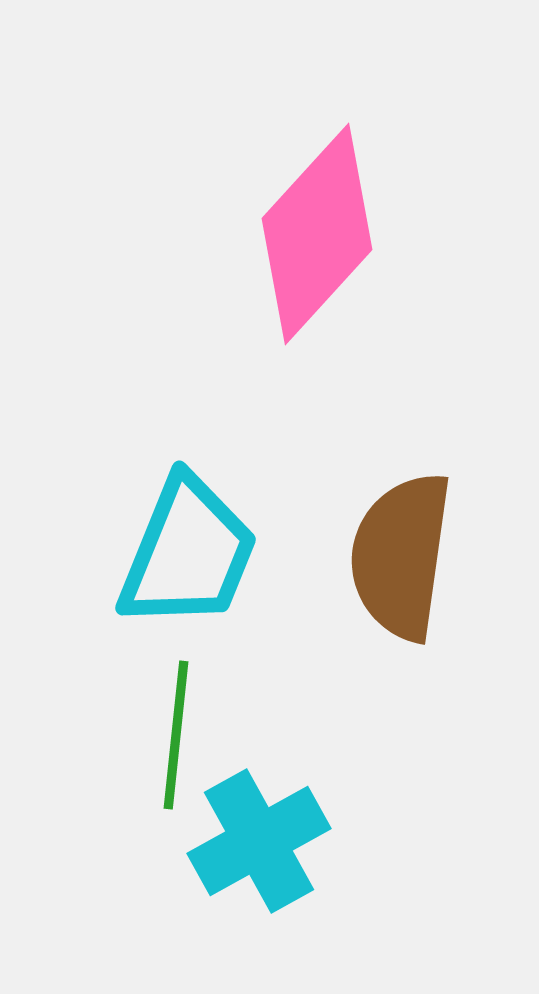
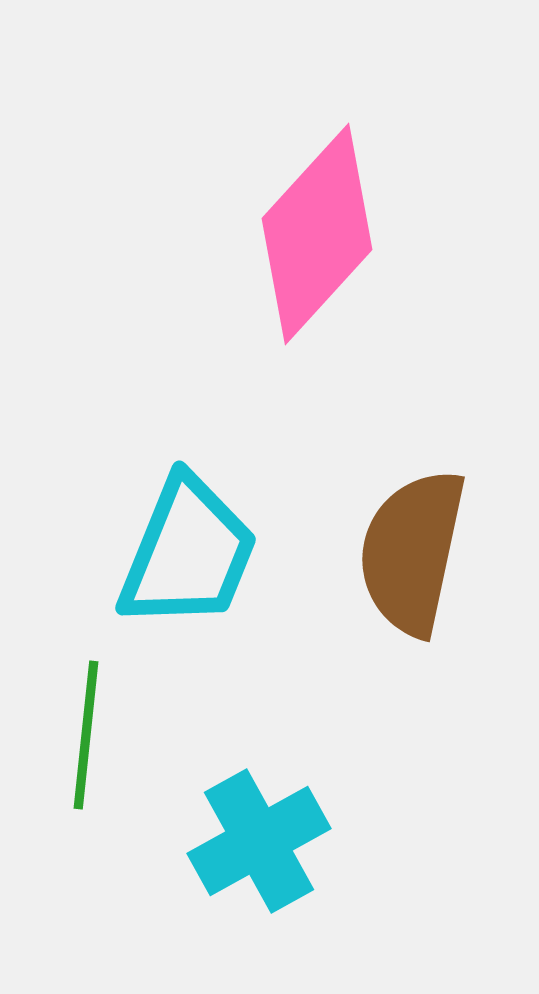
brown semicircle: moved 11 px right, 4 px up; rotated 4 degrees clockwise
green line: moved 90 px left
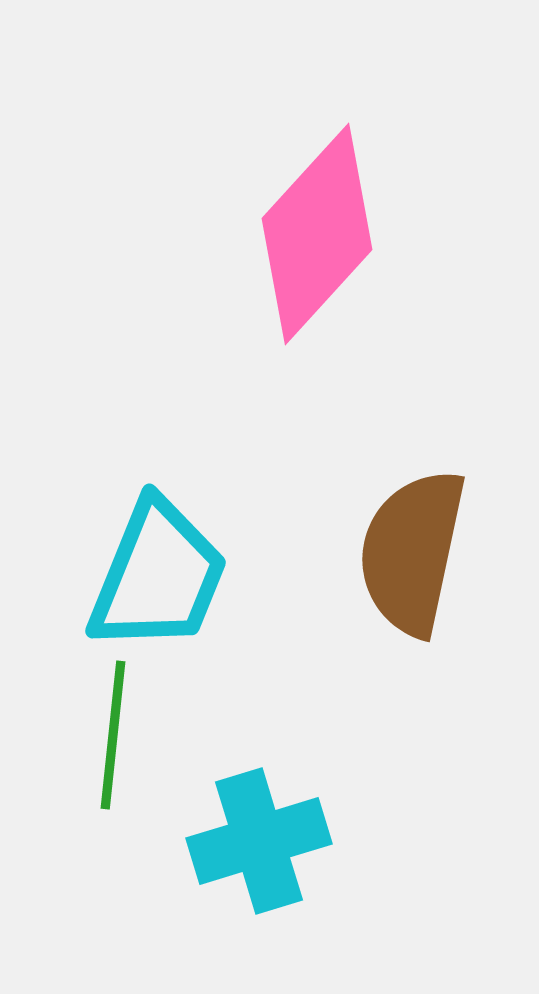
cyan trapezoid: moved 30 px left, 23 px down
green line: moved 27 px right
cyan cross: rotated 12 degrees clockwise
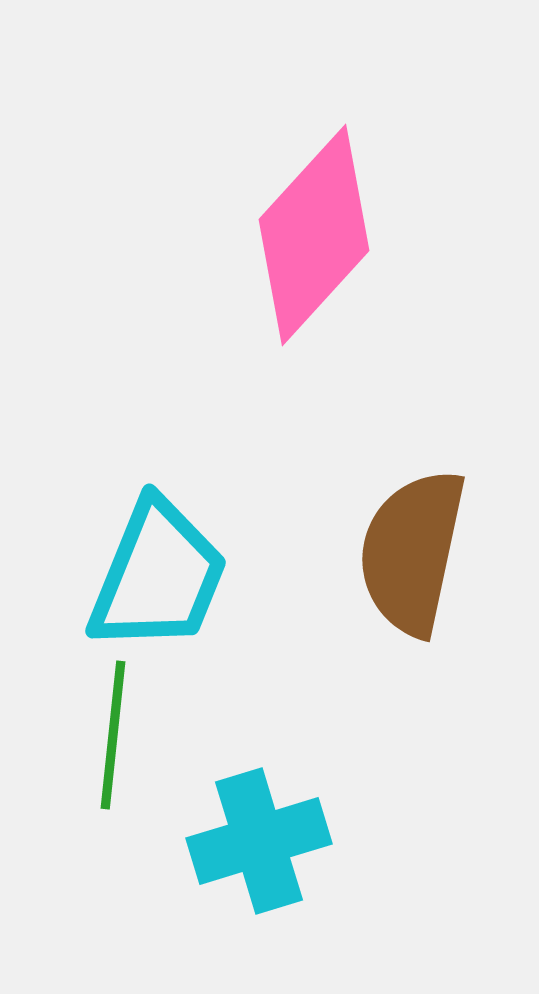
pink diamond: moved 3 px left, 1 px down
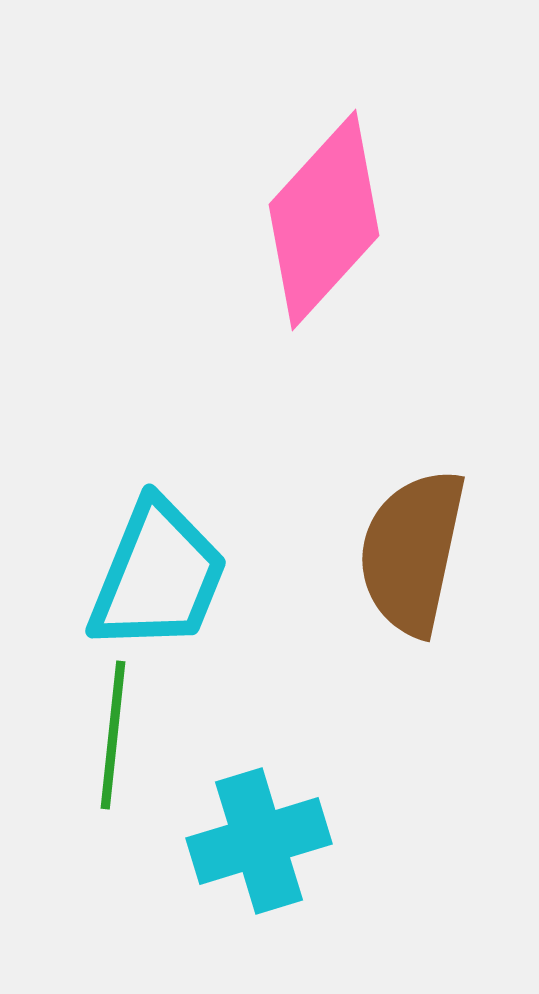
pink diamond: moved 10 px right, 15 px up
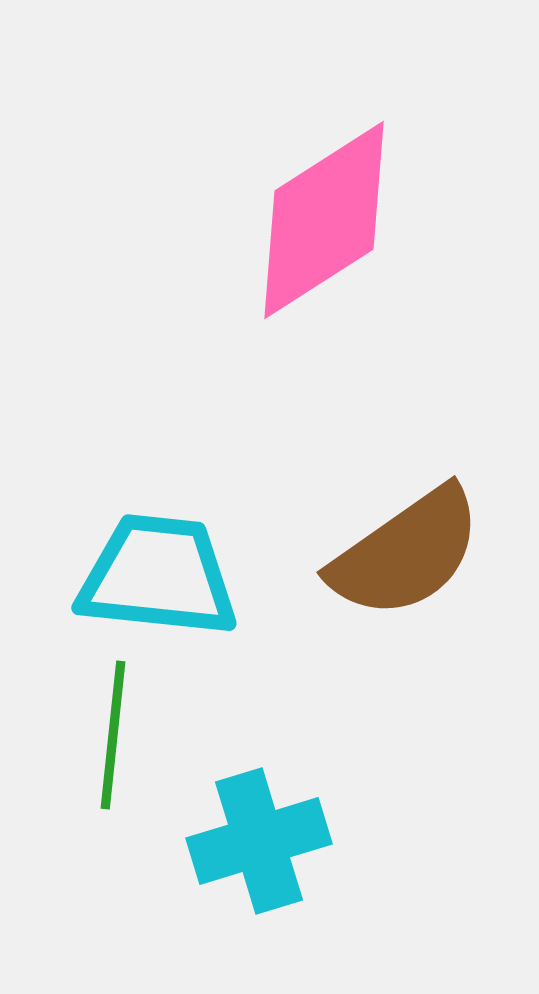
pink diamond: rotated 15 degrees clockwise
brown semicircle: moved 6 px left, 1 px down; rotated 137 degrees counterclockwise
cyan trapezoid: rotated 106 degrees counterclockwise
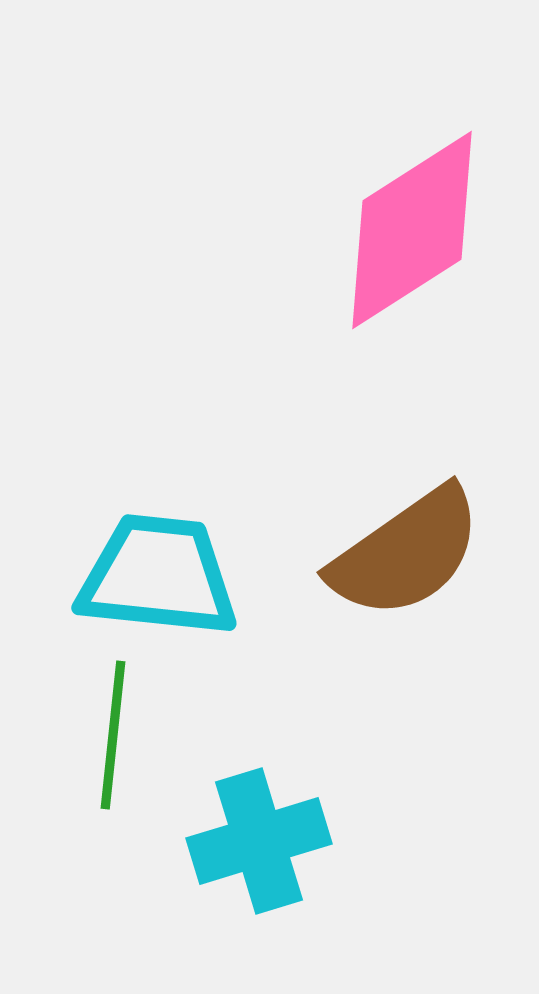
pink diamond: moved 88 px right, 10 px down
